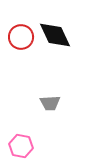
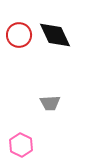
red circle: moved 2 px left, 2 px up
pink hexagon: moved 1 px up; rotated 15 degrees clockwise
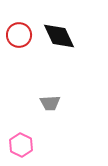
black diamond: moved 4 px right, 1 px down
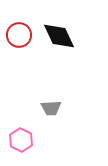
gray trapezoid: moved 1 px right, 5 px down
pink hexagon: moved 5 px up
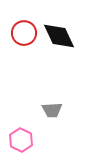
red circle: moved 5 px right, 2 px up
gray trapezoid: moved 1 px right, 2 px down
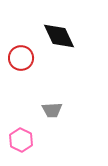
red circle: moved 3 px left, 25 px down
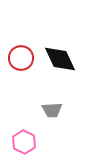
black diamond: moved 1 px right, 23 px down
pink hexagon: moved 3 px right, 2 px down
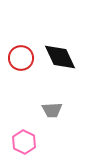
black diamond: moved 2 px up
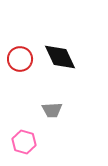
red circle: moved 1 px left, 1 px down
pink hexagon: rotated 10 degrees counterclockwise
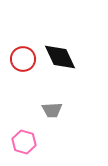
red circle: moved 3 px right
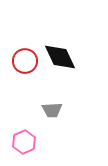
red circle: moved 2 px right, 2 px down
pink hexagon: rotated 20 degrees clockwise
